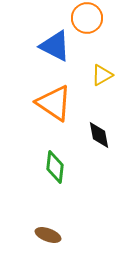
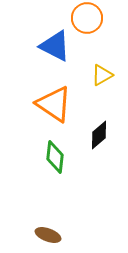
orange triangle: moved 1 px down
black diamond: rotated 60 degrees clockwise
green diamond: moved 10 px up
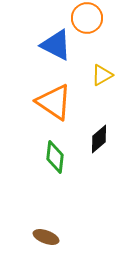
blue triangle: moved 1 px right, 1 px up
orange triangle: moved 2 px up
black diamond: moved 4 px down
brown ellipse: moved 2 px left, 2 px down
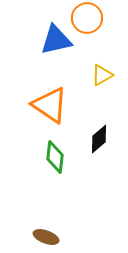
blue triangle: moved 5 px up; rotated 40 degrees counterclockwise
orange triangle: moved 4 px left, 3 px down
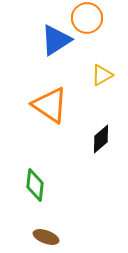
blue triangle: rotated 20 degrees counterclockwise
black diamond: moved 2 px right
green diamond: moved 20 px left, 28 px down
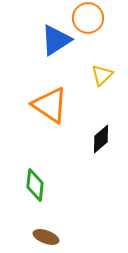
orange circle: moved 1 px right
yellow triangle: rotated 15 degrees counterclockwise
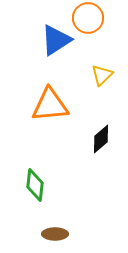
orange triangle: rotated 39 degrees counterclockwise
brown ellipse: moved 9 px right, 3 px up; rotated 20 degrees counterclockwise
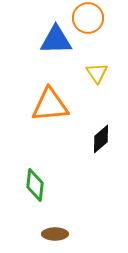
blue triangle: rotated 32 degrees clockwise
yellow triangle: moved 5 px left, 2 px up; rotated 20 degrees counterclockwise
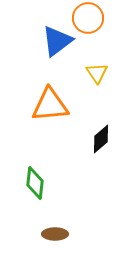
blue triangle: moved 1 px right, 1 px down; rotated 36 degrees counterclockwise
green diamond: moved 2 px up
